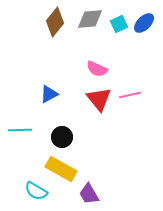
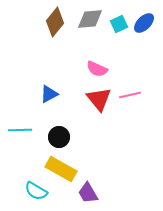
black circle: moved 3 px left
purple trapezoid: moved 1 px left, 1 px up
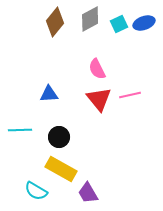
gray diamond: rotated 24 degrees counterclockwise
blue ellipse: rotated 25 degrees clockwise
pink semicircle: rotated 40 degrees clockwise
blue triangle: rotated 24 degrees clockwise
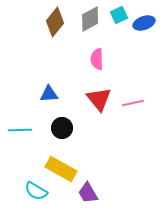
cyan square: moved 9 px up
pink semicircle: moved 10 px up; rotated 25 degrees clockwise
pink line: moved 3 px right, 8 px down
black circle: moved 3 px right, 9 px up
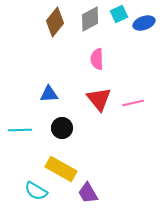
cyan square: moved 1 px up
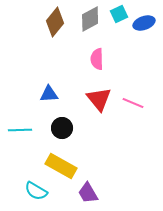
pink line: rotated 35 degrees clockwise
yellow rectangle: moved 3 px up
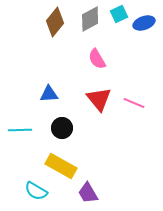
pink semicircle: rotated 30 degrees counterclockwise
pink line: moved 1 px right
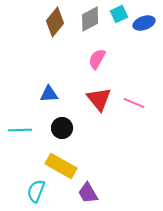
pink semicircle: rotated 60 degrees clockwise
cyan semicircle: rotated 80 degrees clockwise
